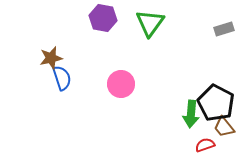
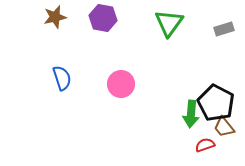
green triangle: moved 19 px right
brown star: moved 4 px right, 41 px up
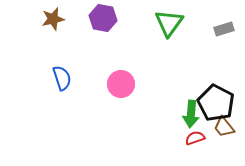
brown star: moved 2 px left, 2 px down
red semicircle: moved 10 px left, 7 px up
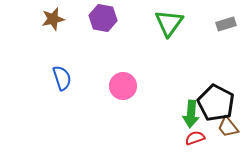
gray rectangle: moved 2 px right, 5 px up
pink circle: moved 2 px right, 2 px down
brown trapezoid: moved 4 px right
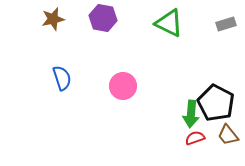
green triangle: rotated 40 degrees counterclockwise
brown trapezoid: moved 8 px down
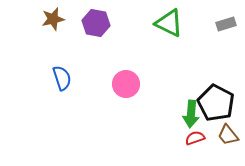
purple hexagon: moved 7 px left, 5 px down
pink circle: moved 3 px right, 2 px up
